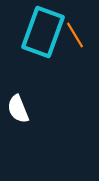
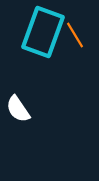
white semicircle: rotated 12 degrees counterclockwise
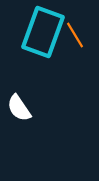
white semicircle: moved 1 px right, 1 px up
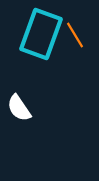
cyan rectangle: moved 2 px left, 2 px down
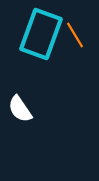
white semicircle: moved 1 px right, 1 px down
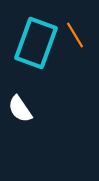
cyan rectangle: moved 5 px left, 9 px down
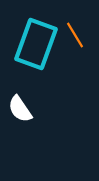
cyan rectangle: moved 1 px down
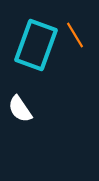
cyan rectangle: moved 1 px down
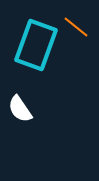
orange line: moved 1 px right, 8 px up; rotated 20 degrees counterclockwise
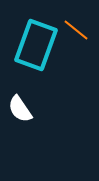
orange line: moved 3 px down
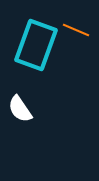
orange line: rotated 16 degrees counterclockwise
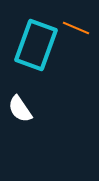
orange line: moved 2 px up
